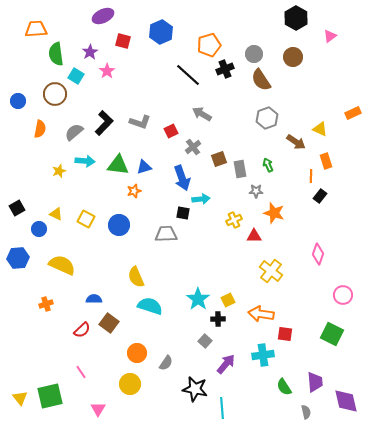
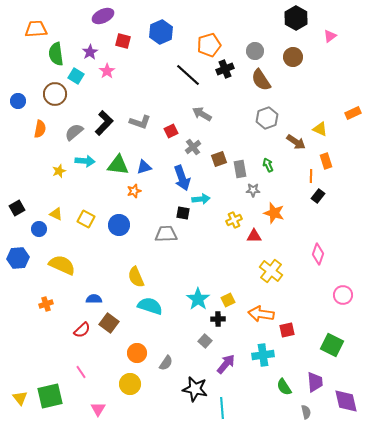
gray circle at (254, 54): moved 1 px right, 3 px up
gray star at (256, 191): moved 3 px left, 1 px up
black rectangle at (320, 196): moved 2 px left
red square at (285, 334): moved 2 px right, 4 px up; rotated 21 degrees counterclockwise
green square at (332, 334): moved 11 px down
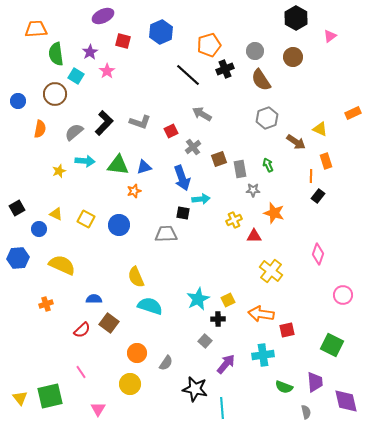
cyan star at (198, 299): rotated 10 degrees clockwise
green semicircle at (284, 387): rotated 36 degrees counterclockwise
